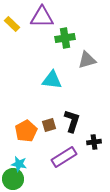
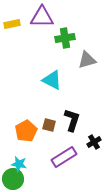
yellow rectangle: rotated 56 degrees counterclockwise
cyan triangle: rotated 20 degrees clockwise
black L-shape: moved 1 px up
brown square: rotated 32 degrees clockwise
black cross: rotated 24 degrees counterclockwise
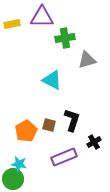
purple rectangle: rotated 10 degrees clockwise
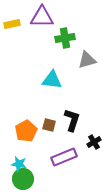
cyan triangle: rotated 20 degrees counterclockwise
green circle: moved 10 px right
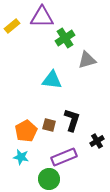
yellow rectangle: moved 2 px down; rotated 28 degrees counterclockwise
green cross: rotated 24 degrees counterclockwise
black cross: moved 3 px right, 1 px up
cyan star: moved 2 px right, 7 px up
green circle: moved 26 px right
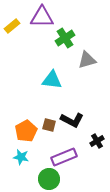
black L-shape: rotated 100 degrees clockwise
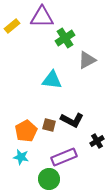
gray triangle: rotated 12 degrees counterclockwise
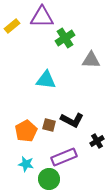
gray triangle: moved 4 px right; rotated 30 degrees clockwise
cyan triangle: moved 6 px left
cyan star: moved 5 px right, 7 px down
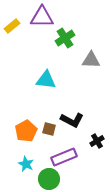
brown square: moved 4 px down
cyan star: rotated 14 degrees clockwise
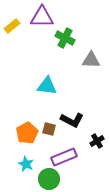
green cross: rotated 30 degrees counterclockwise
cyan triangle: moved 1 px right, 6 px down
orange pentagon: moved 1 px right, 2 px down
